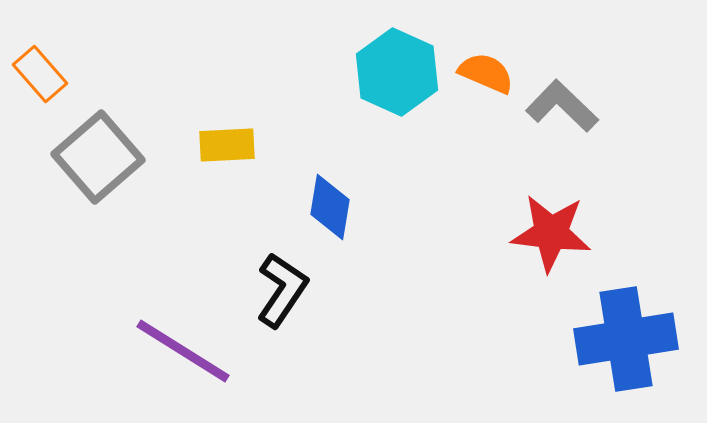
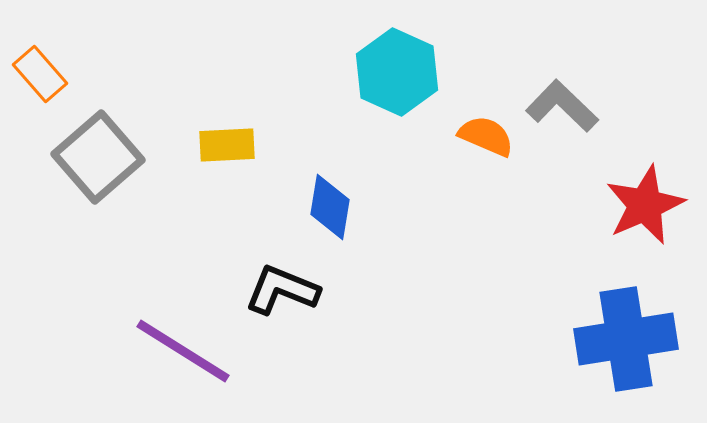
orange semicircle: moved 63 px down
red star: moved 94 px right, 28 px up; rotated 30 degrees counterclockwise
black L-shape: rotated 102 degrees counterclockwise
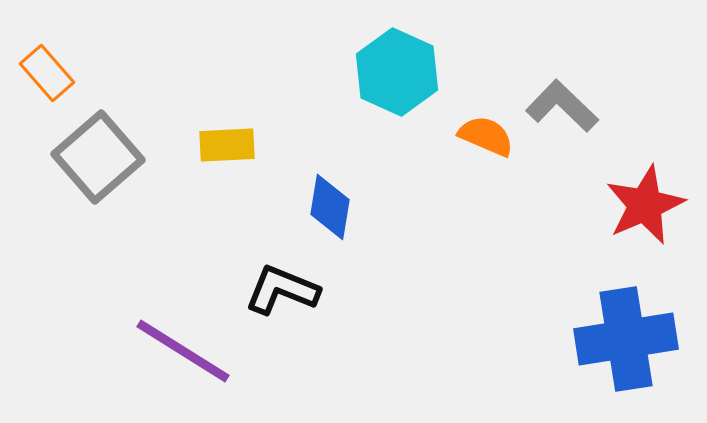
orange rectangle: moved 7 px right, 1 px up
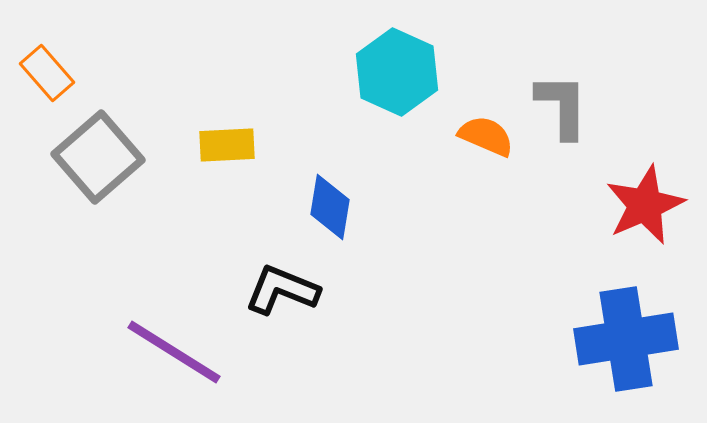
gray L-shape: rotated 46 degrees clockwise
purple line: moved 9 px left, 1 px down
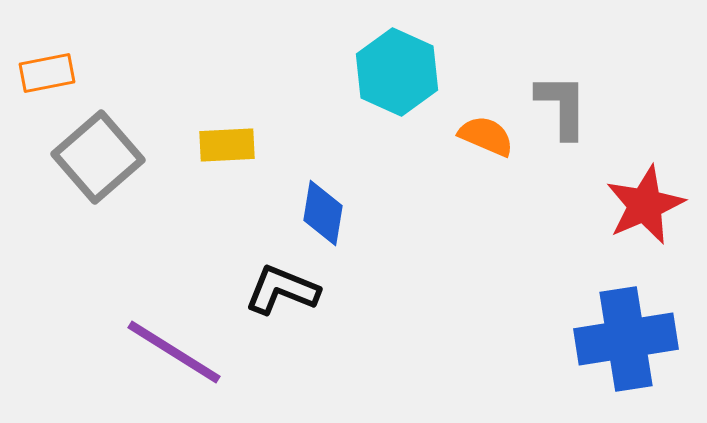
orange rectangle: rotated 60 degrees counterclockwise
blue diamond: moved 7 px left, 6 px down
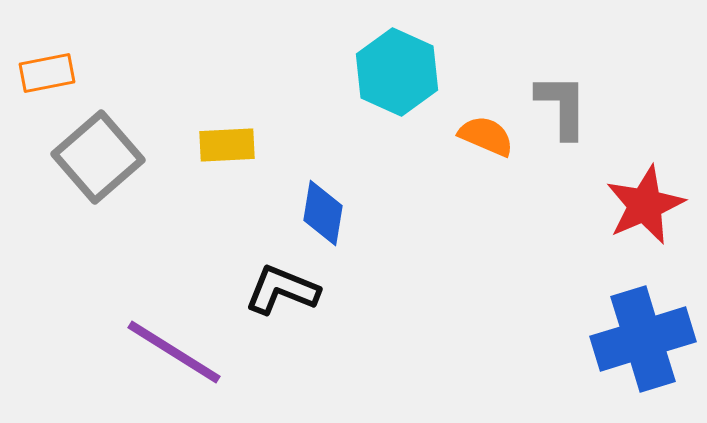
blue cross: moved 17 px right; rotated 8 degrees counterclockwise
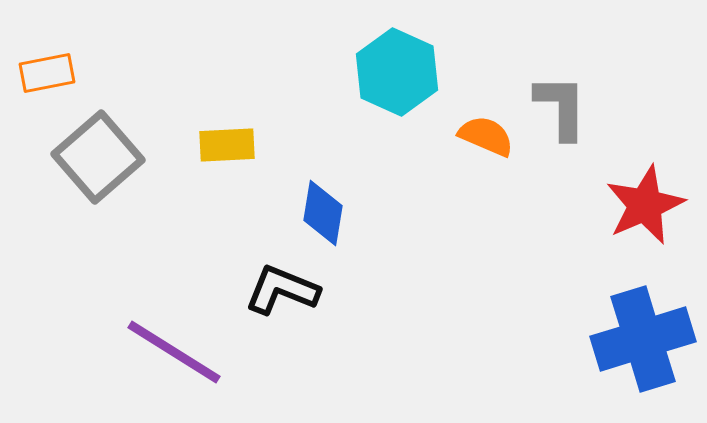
gray L-shape: moved 1 px left, 1 px down
